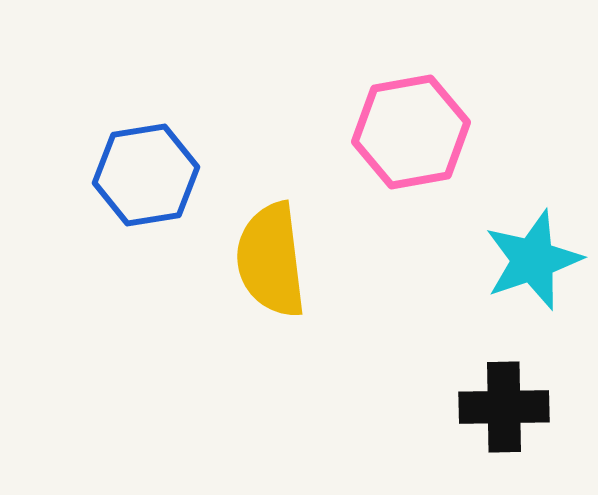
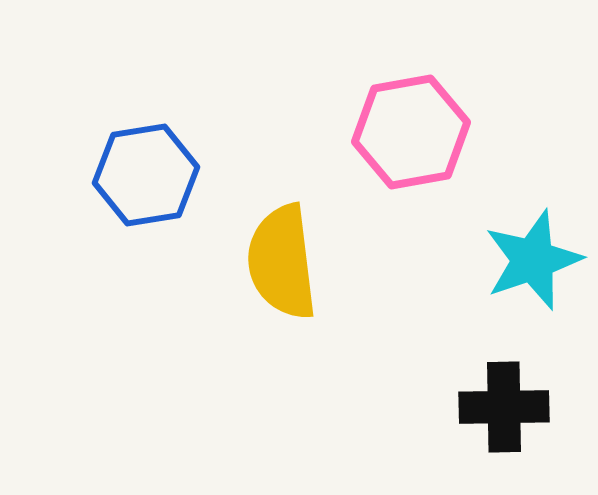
yellow semicircle: moved 11 px right, 2 px down
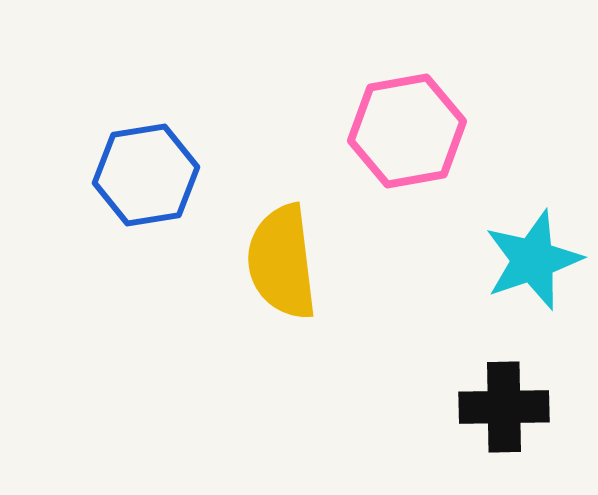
pink hexagon: moved 4 px left, 1 px up
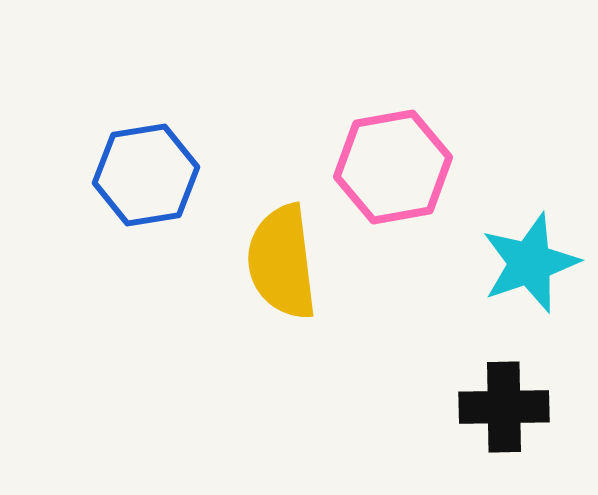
pink hexagon: moved 14 px left, 36 px down
cyan star: moved 3 px left, 3 px down
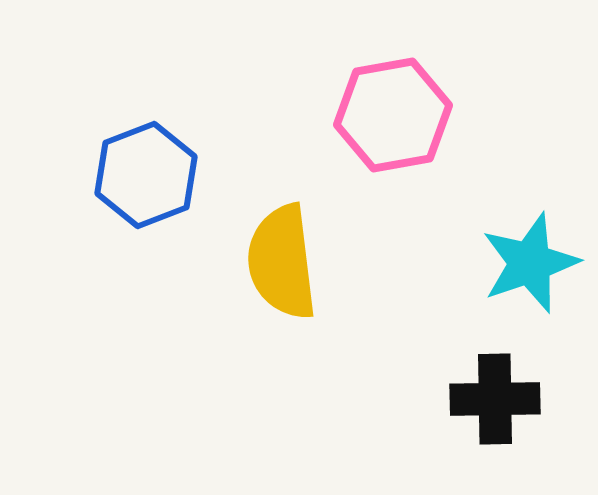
pink hexagon: moved 52 px up
blue hexagon: rotated 12 degrees counterclockwise
black cross: moved 9 px left, 8 px up
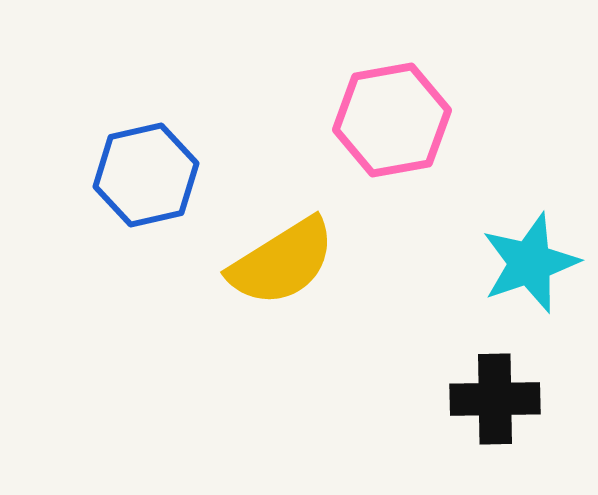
pink hexagon: moved 1 px left, 5 px down
blue hexagon: rotated 8 degrees clockwise
yellow semicircle: rotated 115 degrees counterclockwise
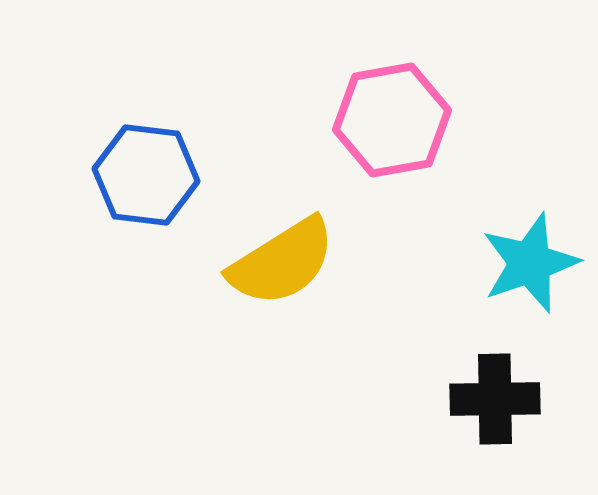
blue hexagon: rotated 20 degrees clockwise
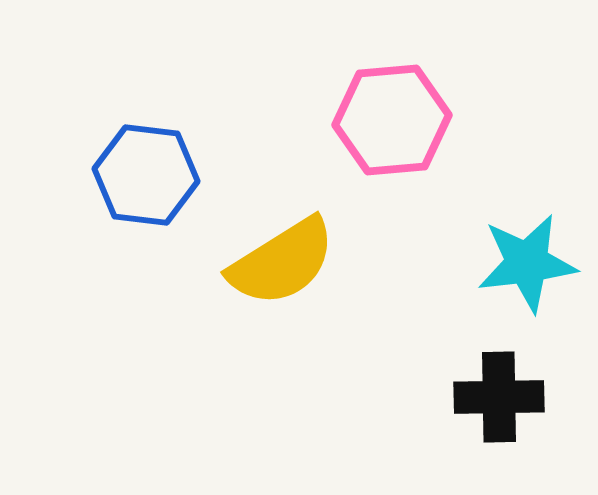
pink hexagon: rotated 5 degrees clockwise
cyan star: moved 3 px left; rotated 12 degrees clockwise
black cross: moved 4 px right, 2 px up
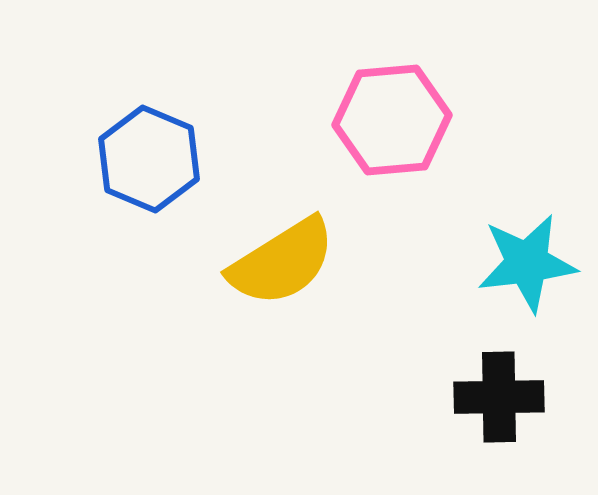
blue hexagon: moved 3 px right, 16 px up; rotated 16 degrees clockwise
